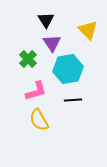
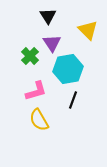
black triangle: moved 2 px right, 4 px up
green cross: moved 2 px right, 3 px up
black line: rotated 66 degrees counterclockwise
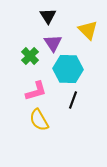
purple triangle: moved 1 px right
cyan hexagon: rotated 12 degrees clockwise
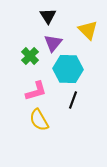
purple triangle: rotated 12 degrees clockwise
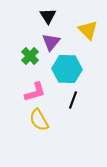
purple triangle: moved 2 px left, 1 px up
cyan hexagon: moved 1 px left
pink L-shape: moved 1 px left, 1 px down
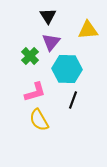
yellow triangle: rotated 50 degrees counterclockwise
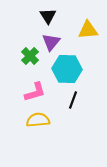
yellow semicircle: moved 1 px left; rotated 115 degrees clockwise
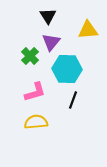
yellow semicircle: moved 2 px left, 2 px down
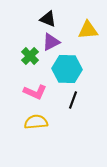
black triangle: moved 3 px down; rotated 36 degrees counterclockwise
purple triangle: rotated 24 degrees clockwise
pink L-shape: rotated 40 degrees clockwise
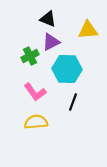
green cross: rotated 18 degrees clockwise
pink L-shape: rotated 30 degrees clockwise
black line: moved 2 px down
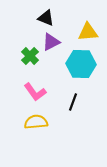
black triangle: moved 2 px left, 1 px up
yellow triangle: moved 2 px down
green cross: rotated 18 degrees counterclockwise
cyan hexagon: moved 14 px right, 5 px up
